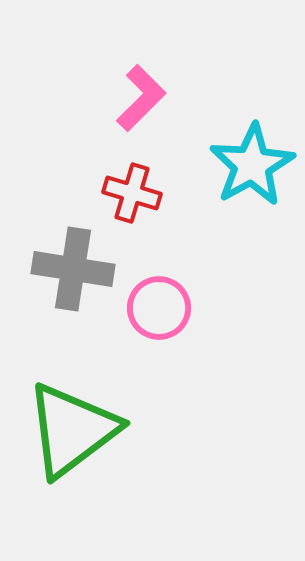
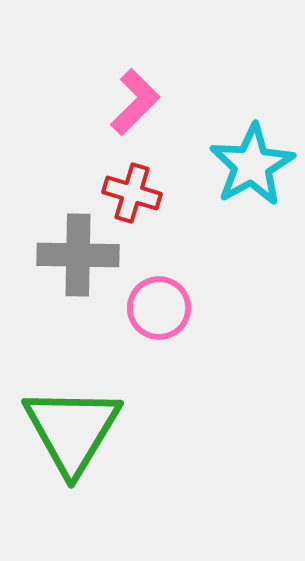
pink L-shape: moved 6 px left, 4 px down
gray cross: moved 5 px right, 14 px up; rotated 8 degrees counterclockwise
green triangle: rotated 22 degrees counterclockwise
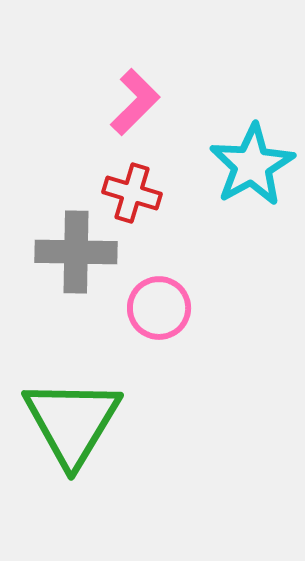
gray cross: moved 2 px left, 3 px up
green triangle: moved 8 px up
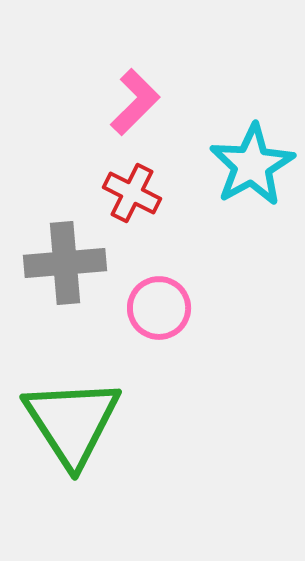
red cross: rotated 10 degrees clockwise
gray cross: moved 11 px left, 11 px down; rotated 6 degrees counterclockwise
green triangle: rotated 4 degrees counterclockwise
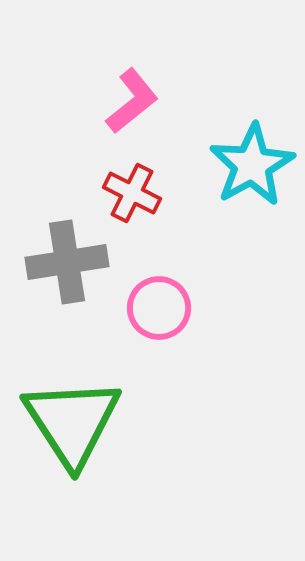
pink L-shape: moved 3 px left, 1 px up; rotated 6 degrees clockwise
gray cross: moved 2 px right, 1 px up; rotated 4 degrees counterclockwise
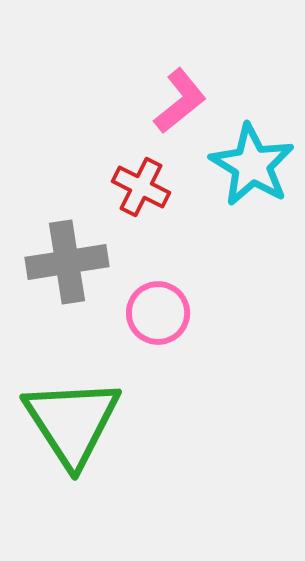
pink L-shape: moved 48 px right
cyan star: rotated 12 degrees counterclockwise
red cross: moved 9 px right, 6 px up
pink circle: moved 1 px left, 5 px down
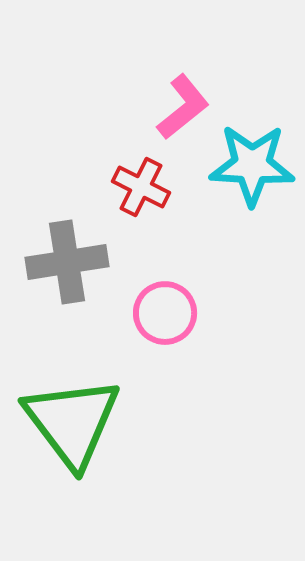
pink L-shape: moved 3 px right, 6 px down
cyan star: rotated 28 degrees counterclockwise
pink circle: moved 7 px right
green triangle: rotated 4 degrees counterclockwise
